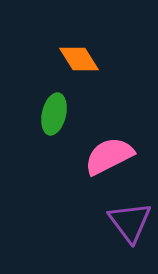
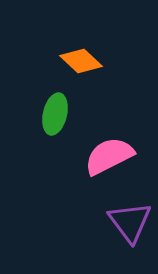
orange diamond: moved 2 px right, 2 px down; rotated 15 degrees counterclockwise
green ellipse: moved 1 px right
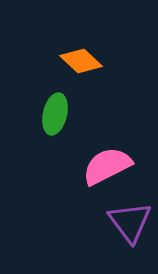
pink semicircle: moved 2 px left, 10 px down
